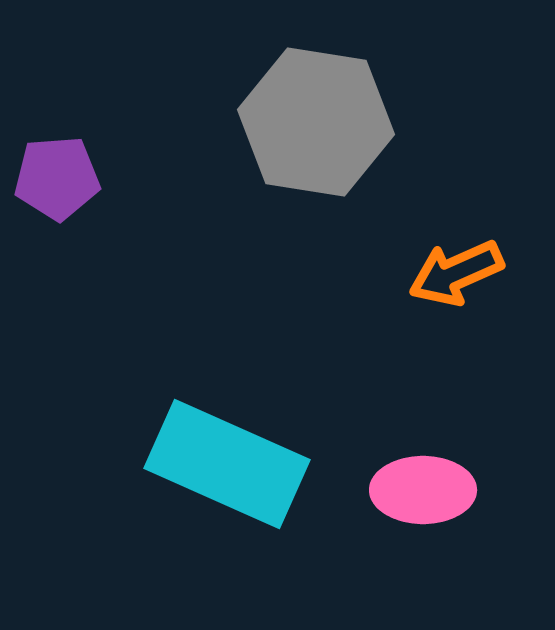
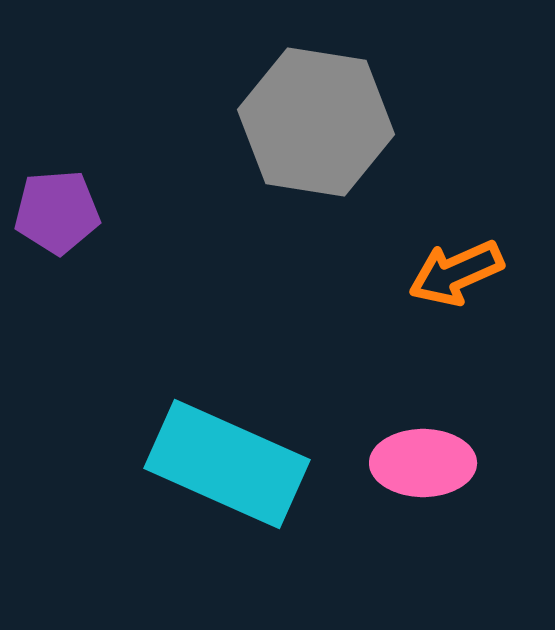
purple pentagon: moved 34 px down
pink ellipse: moved 27 px up
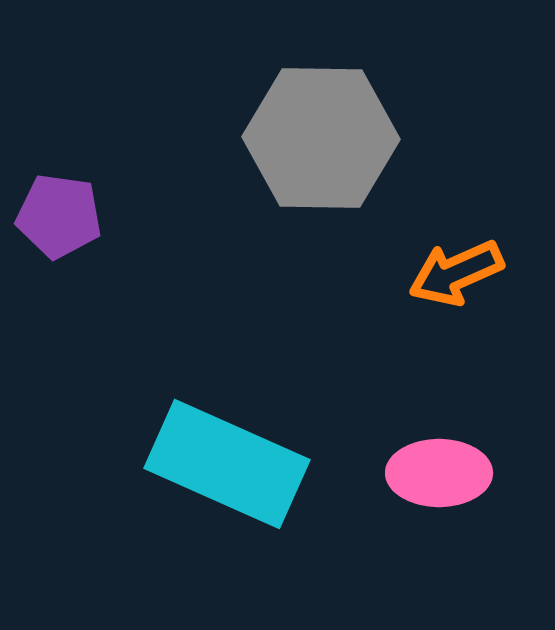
gray hexagon: moved 5 px right, 16 px down; rotated 8 degrees counterclockwise
purple pentagon: moved 2 px right, 4 px down; rotated 12 degrees clockwise
pink ellipse: moved 16 px right, 10 px down
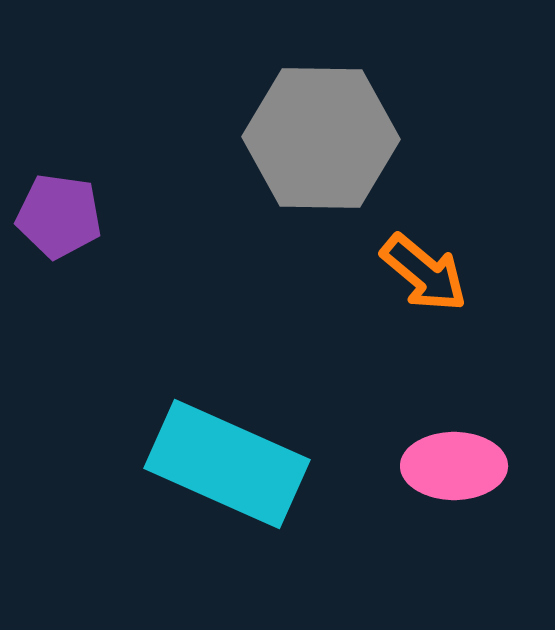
orange arrow: moved 32 px left; rotated 116 degrees counterclockwise
pink ellipse: moved 15 px right, 7 px up
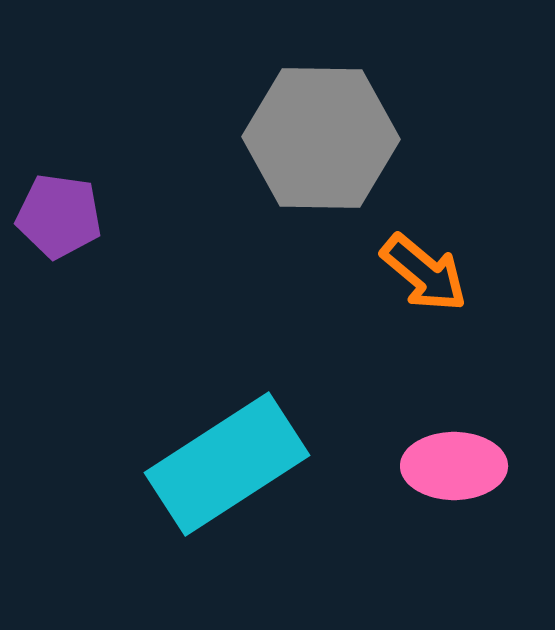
cyan rectangle: rotated 57 degrees counterclockwise
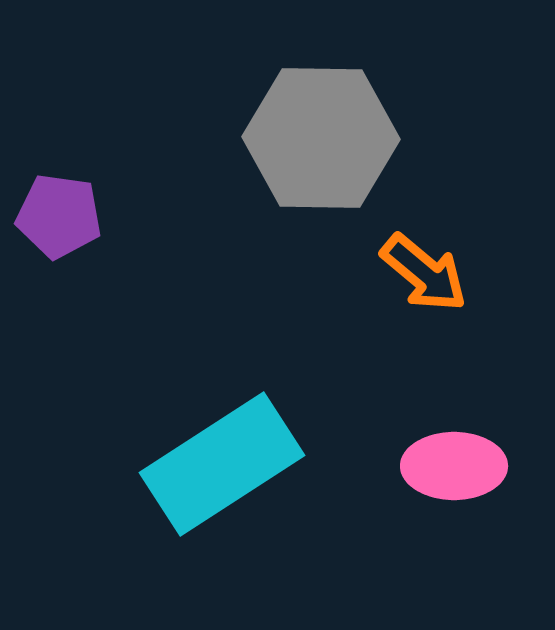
cyan rectangle: moved 5 px left
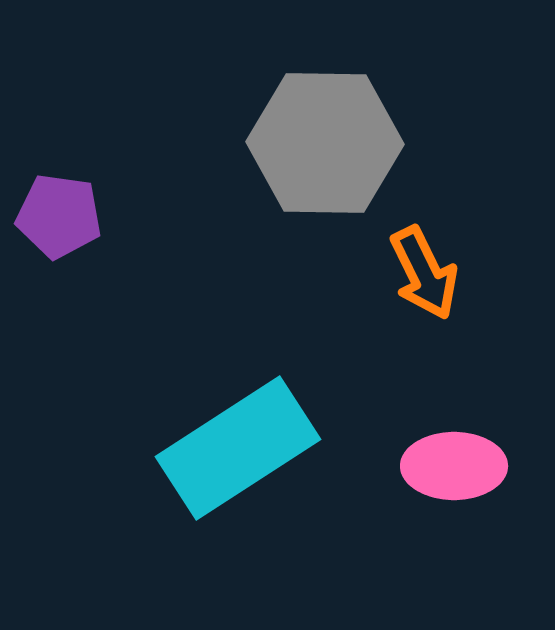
gray hexagon: moved 4 px right, 5 px down
orange arrow: rotated 24 degrees clockwise
cyan rectangle: moved 16 px right, 16 px up
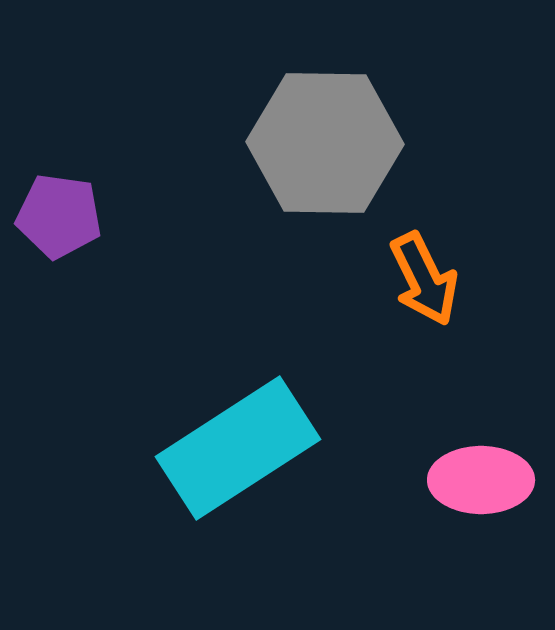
orange arrow: moved 6 px down
pink ellipse: moved 27 px right, 14 px down
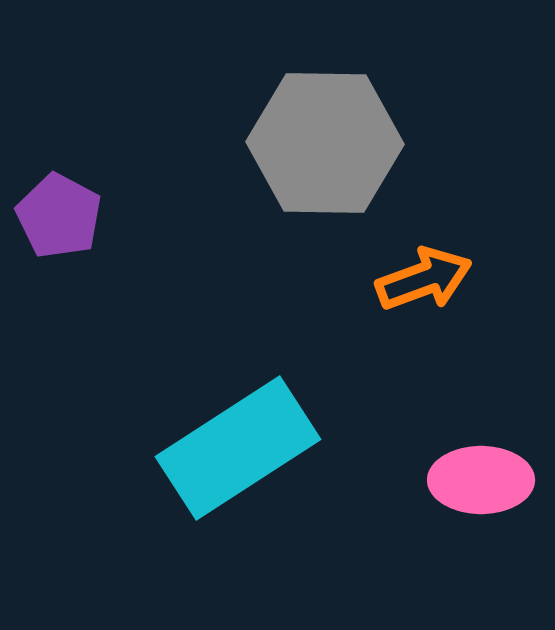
purple pentagon: rotated 20 degrees clockwise
orange arrow: rotated 84 degrees counterclockwise
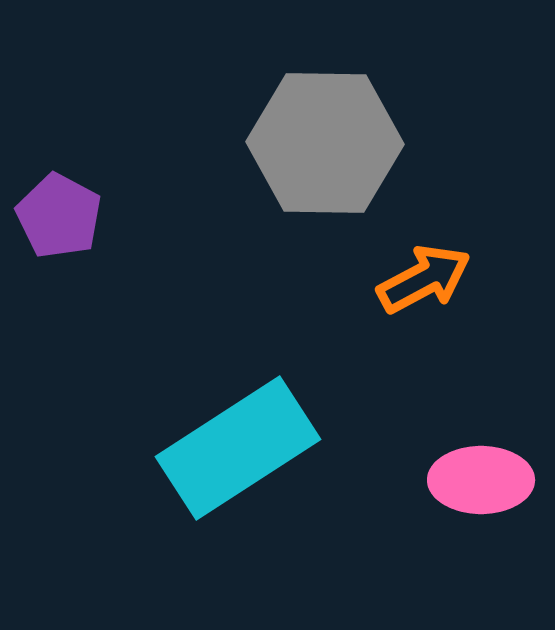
orange arrow: rotated 8 degrees counterclockwise
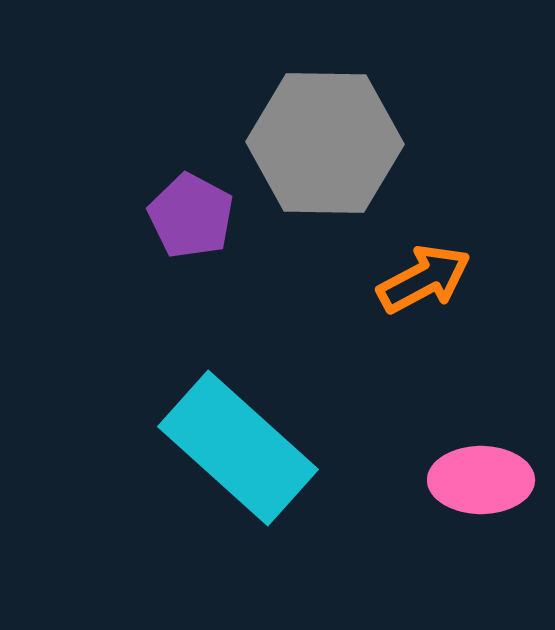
purple pentagon: moved 132 px right
cyan rectangle: rotated 75 degrees clockwise
